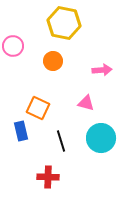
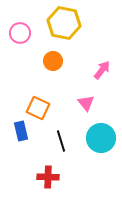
pink circle: moved 7 px right, 13 px up
pink arrow: rotated 48 degrees counterclockwise
pink triangle: rotated 36 degrees clockwise
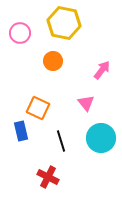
red cross: rotated 25 degrees clockwise
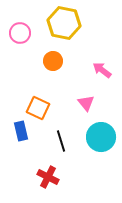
pink arrow: rotated 90 degrees counterclockwise
cyan circle: moved 1 px up
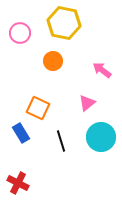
pink triangle: moved 1 px right; rotated 30 degrees clockwise
blue rectangle: moved 2 px down; rotated 18 degrees counterclockwise
red cross: moved 30 px left, 6 px down
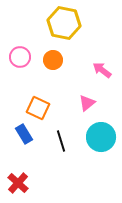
pink circle: moved 24 px down
orange circle: moved 1 px up
blue rectangle: moved 3 px right, 1 px down
red cross: rotated 15 degrees clockwise
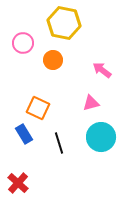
pink circle: moved 3 px right, 14 px up
pink triangle: moved 4 px right; rotated 24 degrees clockwise
black line: moved 2 px left, 2 px down
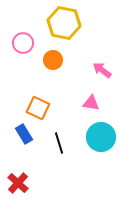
pink triangle: rotated 24 degrees clockwise
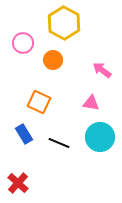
yellow hexagon: rotated 16 degrees clockwise
orange square: moved 1 px right, 6 px up
cyan circle: moved 1 px left
black line: rotated 50 degrees counterclockwise
